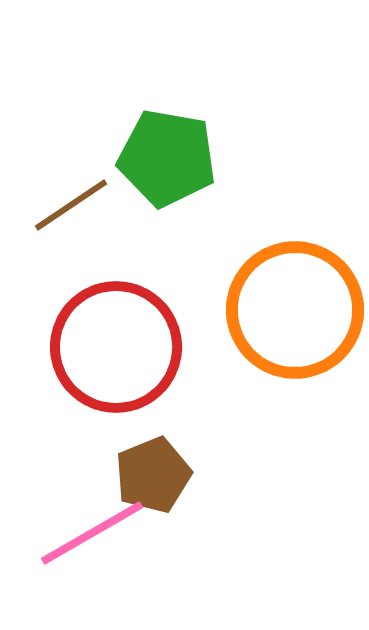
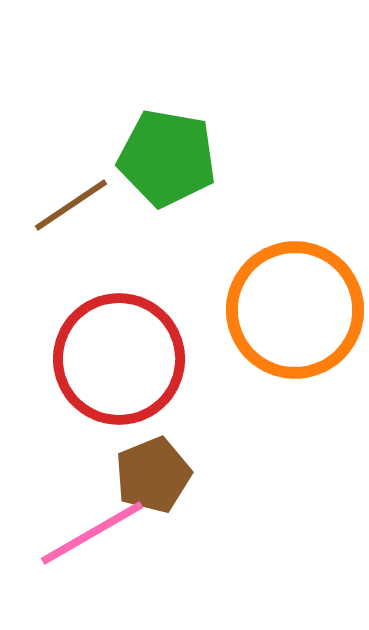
red circle: moved 3 px right, 12 px down
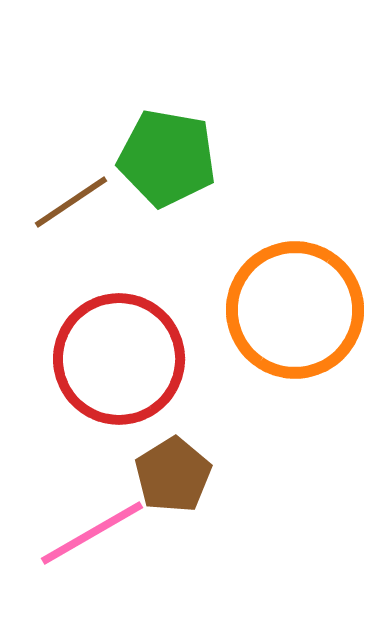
brown line: moved 3 px up
brown pentagon: moved 20 px right; rotated 10 degrees counterclockwise
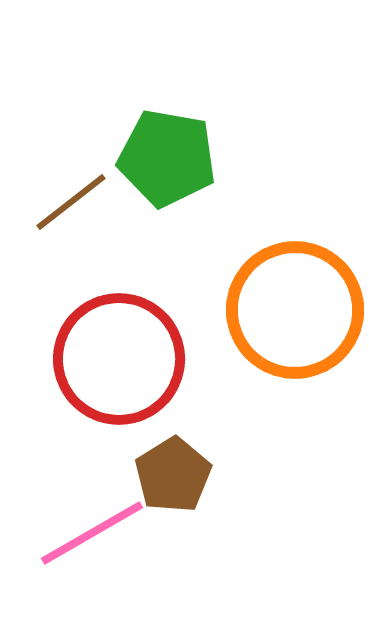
brown line: rotated 4 degrees counterclockwise
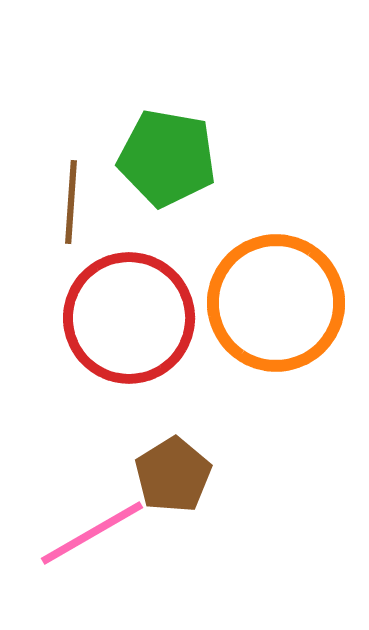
brown line: rotated 48 degrees counterclockwise
orange circle: moved 19 px left, 7 px up
red circle: moved 10 px right, 41 px up
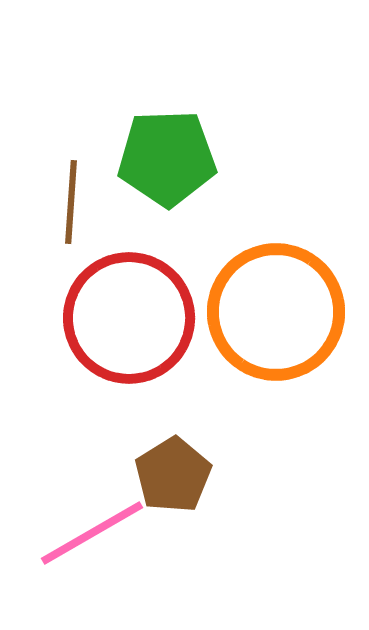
green pentagon: rotated 12 degrees counterclockwise
orange circle: moved 9 px down
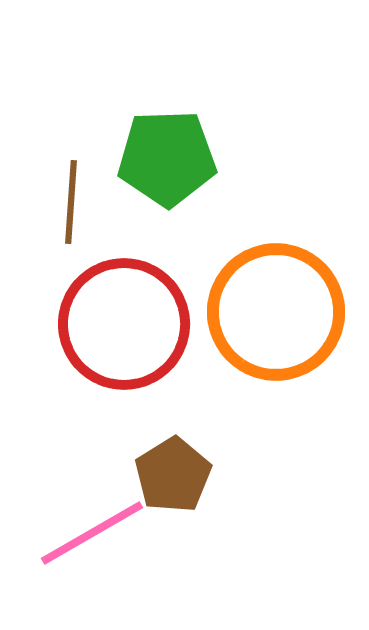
red circle: moved 5 px left, 6 px down
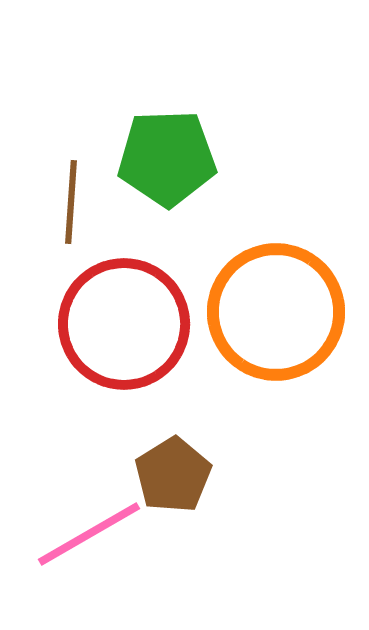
pink line: moved 3 px left, 1 px down
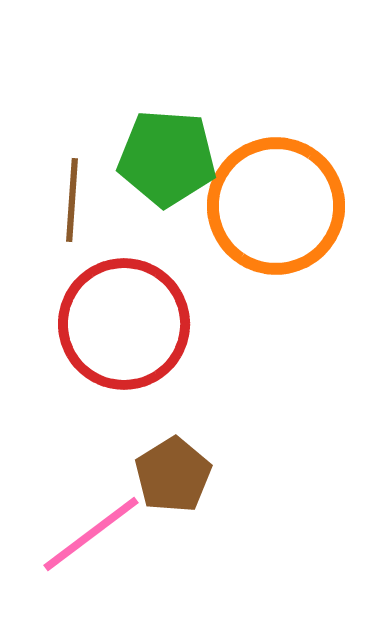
green pentagon: rotated 6 degrees clockwise
brown line: moved 1 px right, 2 px up
orange circle: moved 106 px up
pink line: moved 2 px right; rotated 7 degrees counterclockwise
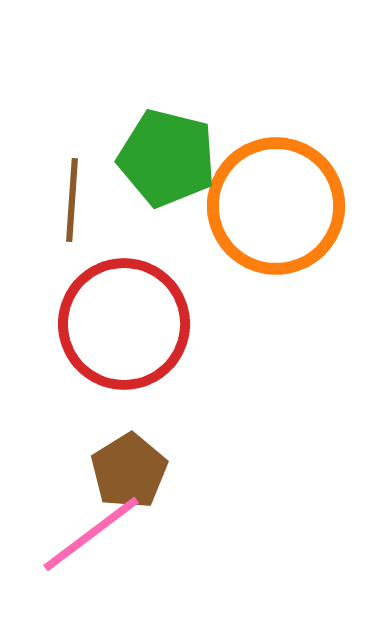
green pentagon: rotated 10 degrees clockwise
brown pentagon: moved 44 px left, 4 px up
